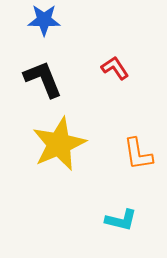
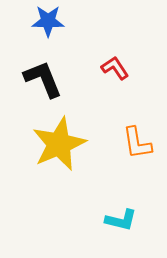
blue star: moved 4 px right, 1 px down
orange L-shape: moved 1 px left, 11 px up
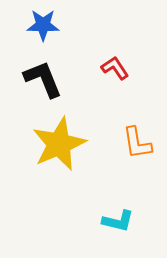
blue star: moved 5 px left, 4 px down
cyan L-shape: moved 3 px left, 1 px down
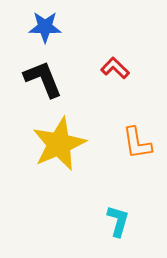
blue star: moved 2 px right, 2 px down
red L-shape: rotated 12 degrees counterclockwise
cyan L-shape: rotated 88 degrees counterclockwise
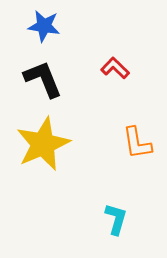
blue star: moved 1 px left, 1 px up; rotated 8 degrees clockwise
yellow star: moved 16 px left
cyan L-shape: moved 2 px left, 2 px up
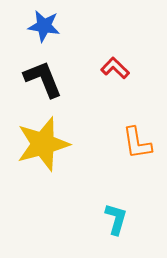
yellow star: rotated 8 degrees clockwise
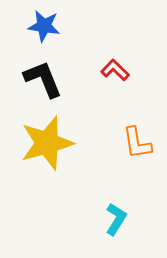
red L-shape: moved 2 px down
yellow star: moved 4 px right, 1 px up
cyan L-shape: rotated 16 degrees clockwise
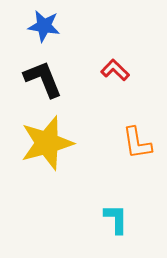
cyan L-shape: rotated 32 degrees counterclockwise
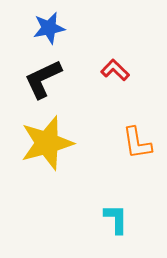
blue star: moved 5 px right, 2 px down; rotated 20 degrees counterclockwise
black L-shape: rotated 93 degrees counterclockwise
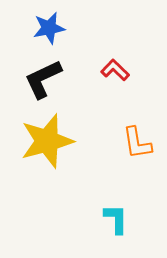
yellow star: moved 2 px up
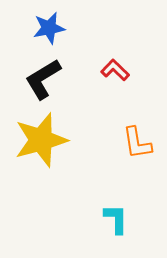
black L-shape: rotated 6 degrees counterclockwise
yellow star: moved 6 px left, 1 px up
